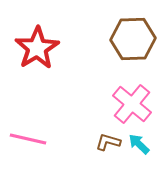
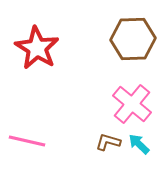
red star: rotated 9 degrees counterclockwise
pink line: moved 1 px left, 2 px down
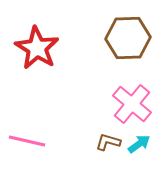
brown hexagon: moved 5 px left, 1 px up
cyan arrow: rotated 100 degrees clockwise
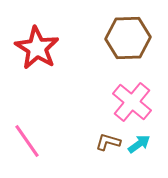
pink cross: moved 2 px up
pink line: rotated 42 degrees clockwise
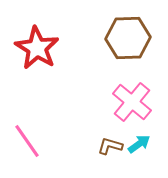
brown L-shape: moved 2 px right, 4 px down
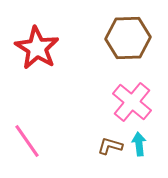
cyan arrow: rotated 60 degrees counterclockwise
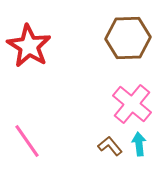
red star: moved 8 px left, 2 px up
pink cross: moved 2 px down
brown L-shape: rotated 35 degrees clockwise
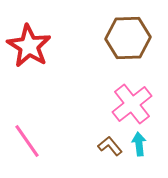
pink cross: rotated 12 degrees clockwise
